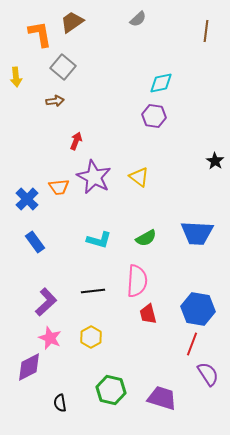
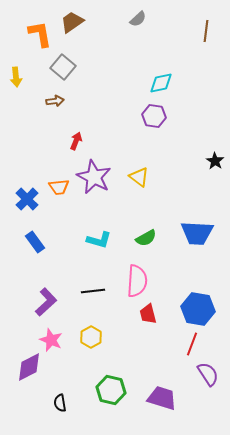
pink star: moved 1 px right, 2 px down
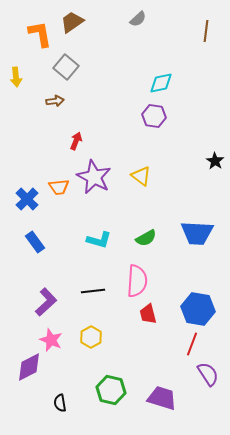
gray square: moved 3 px right
yellow triangle: moved 2 px right, 1 px up
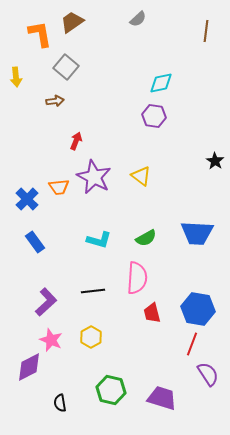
pink semicircle: moved 3 px up
red trapezoid: moved 4 px right, 1 px up
